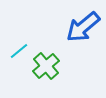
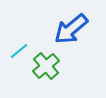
blue arrow: moved 12 px left, 2 px down
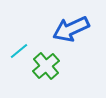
blue arrow: rotated 15 degrees clockwise
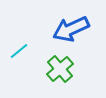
green cross: moved 14 px right, 3 px down
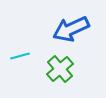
cyan line: moved 1 px right, 5 px down; rotated 24 degrees clockwise
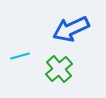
green cross: moved 1 px left
